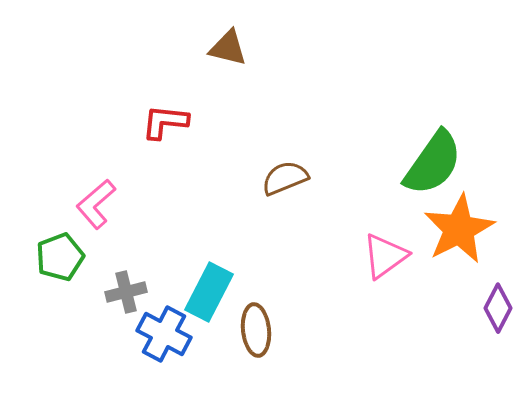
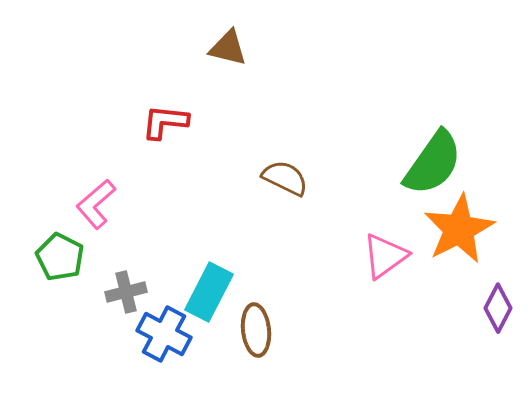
brown semicircle: rotated 48 degrees clockwise
green pentagon: rotated 24 degrees counterclockwise
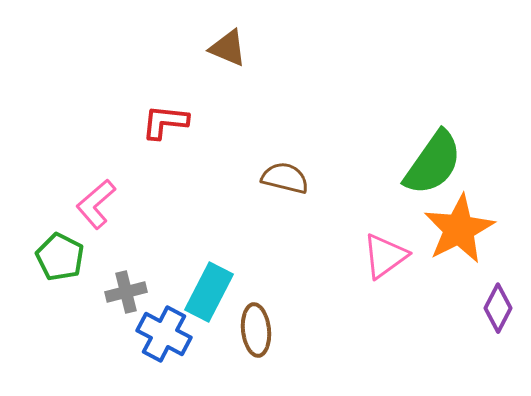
brown triangle: rotated 9 degrees clockwise
brown semicircle: rotated 12 degrees counterclockwise
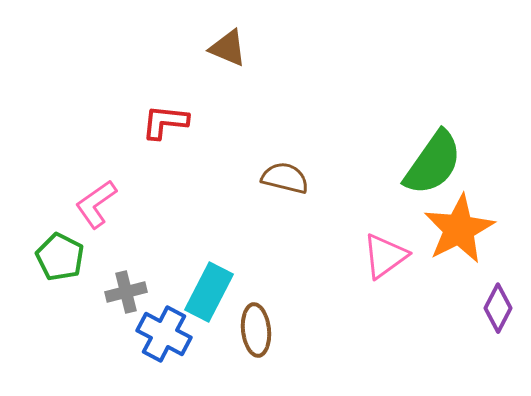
pink L-shape: rotated 6 degrees clockwise
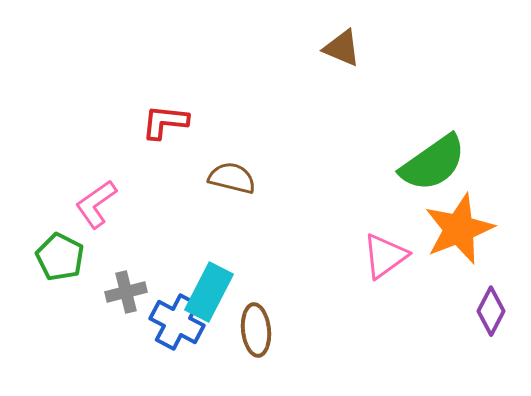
brown triangle: moved 114 px right
green semicircle: rotated 20 degrees clockwise
brown semicircle: moved 53 px left
orange star: rotated 6 degrees clockwise
purple diamond: moved 7 px left, 3 px down
blue cross: moved 13 px right, 12 px up
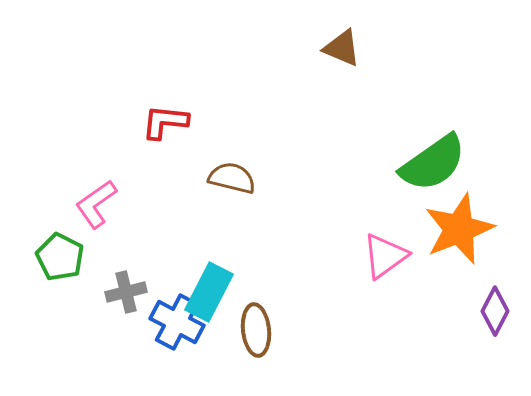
purple diamond: moved 4 px right
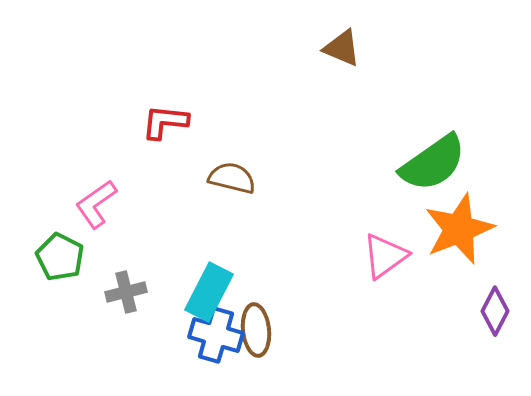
blue cross: moved 39 px right, 13 px down; rotated 12 degrees counterclockwise
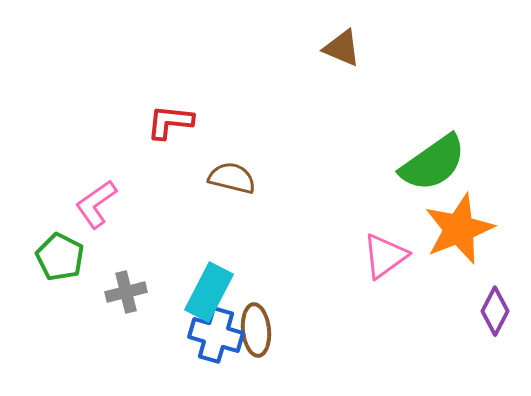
red L-shape: moved 5 px right
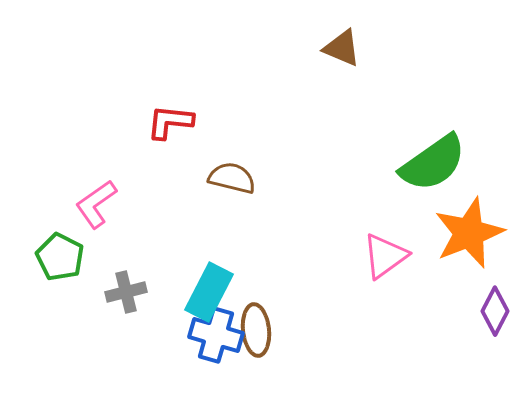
orange star: moved 10 px right, 4 px down
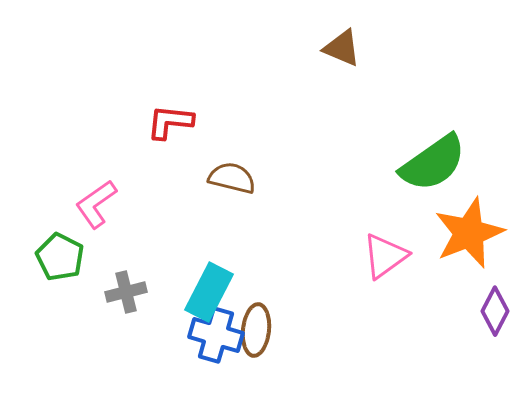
brown ellipse: rotated 12 degrees clockwise
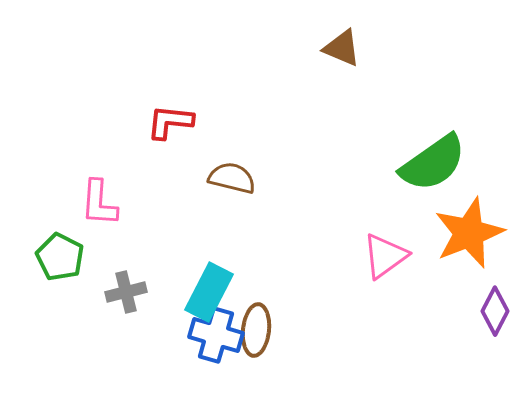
pink L-shape: moved 3 px right, 1 px up; rotated 51 degrees counterclockwise
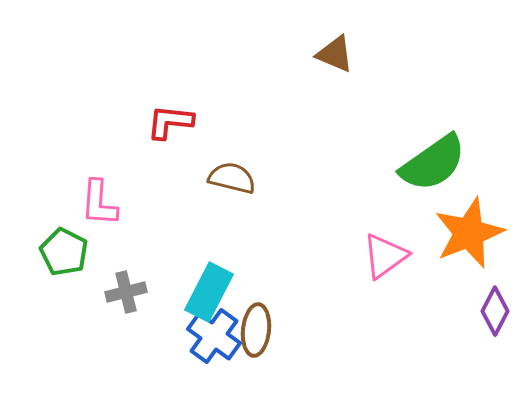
brown triangle: moved 7 px left, 6 px down
green pentagon: moved 4 px right, 5 px up
blue cross: moved 2 px left, 1 px down; rotated 20 degrees clockwise
